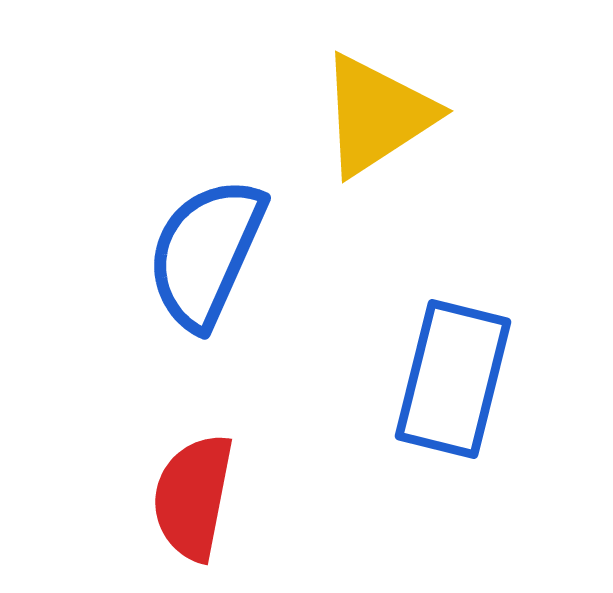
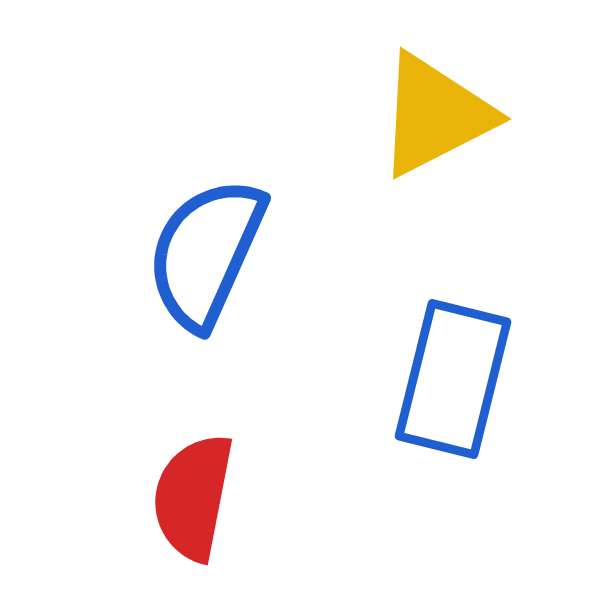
yellow triangle: moved 58 px right; rotated 6 degrees clockwise
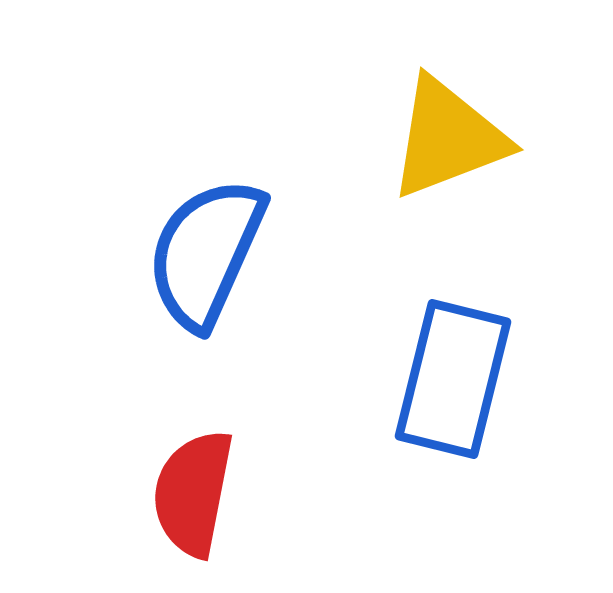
yellow triangle: moved 13 px right, 23 px down; rotated 6 degrees clockwise
red semicircle: moved 4 px up
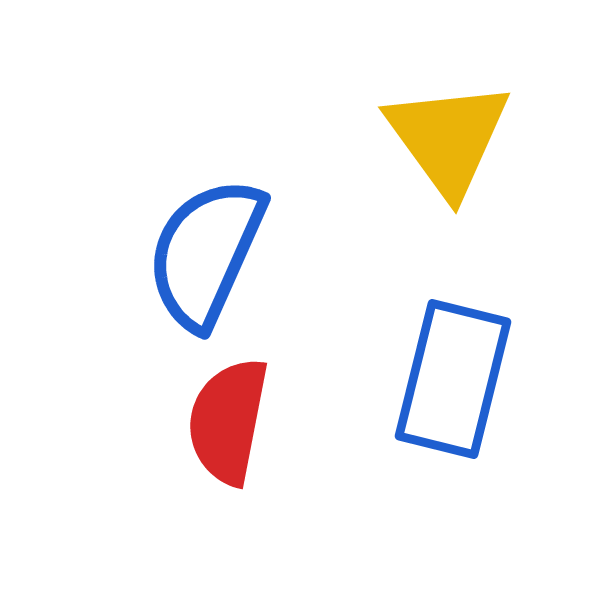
yellow triangle: rotated 45 degrees counterclockwise
red semicircle: moved 35 px right, 72 px up
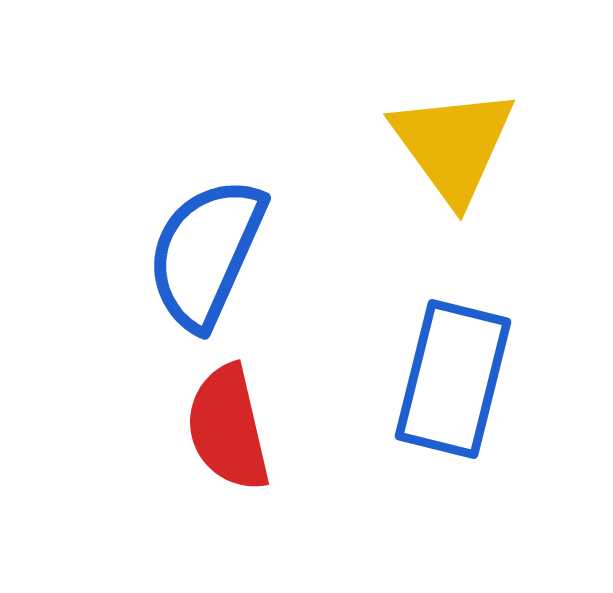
yellow triangle: moved 5 px right, 7 px down
red semicircle: moved 7 px down; rotated 24 degrees counterclockwise
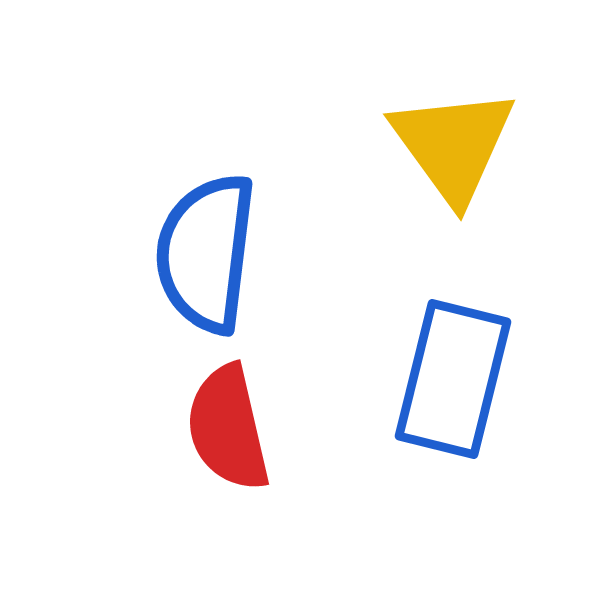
blue semicircle: rotated 17 degrees counterclockwise
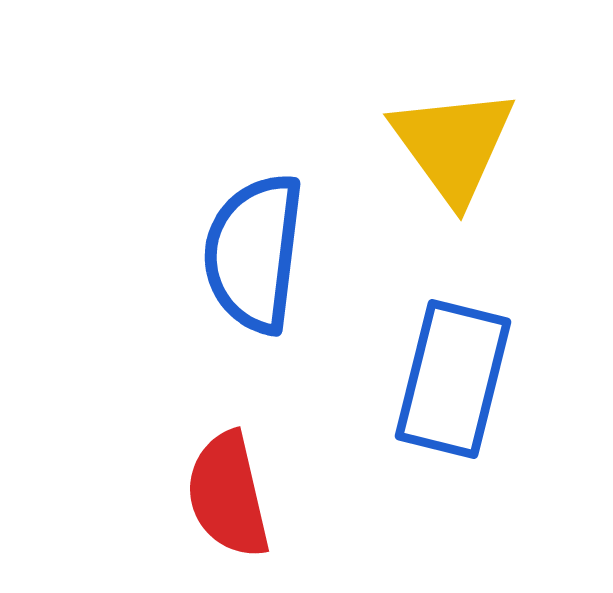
blue semicircle: moved 48 px right
red semicircle: moved 67 px down
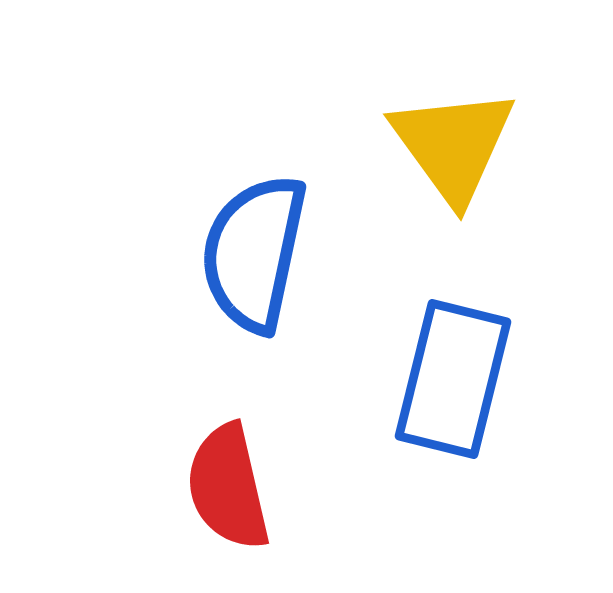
blue semicircle: rotated 5 degrees clockwise
red semicircle: moved 8 px up
